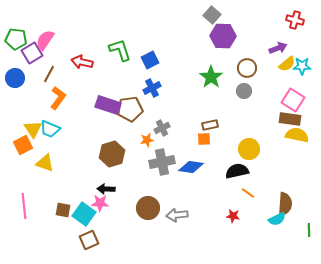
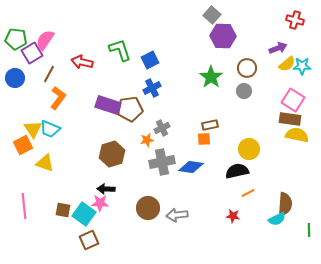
orange line at (248, 193): rotated 64 degrees counterclockwise
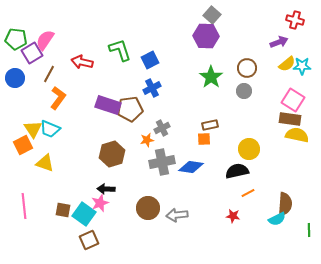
purple hexagon at (223, 36): moved 17 px left
purple arrow at (278, 48): moved 1 px right, 6 px up
pink star at (100, 203): rotated 24 degrees counterclockwise
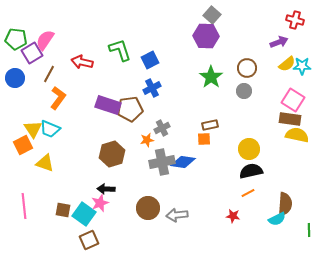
blue diamond at (191, 167): moved 8 px left, 5 px up
black semicircle at (237, 171): moved 14 px right
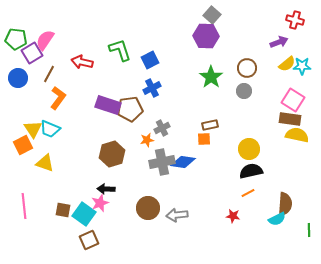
blue circle at (15, 78): moved 3 px right
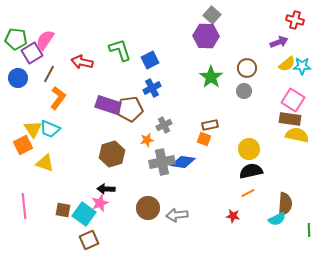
gray cross at (162, 128): moved 2 px right, 3 px up
orange square at (204, 139): rotated 24 degrees clockwise
